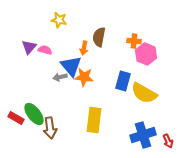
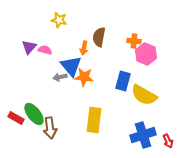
yellow semicircle: moved 2 px down
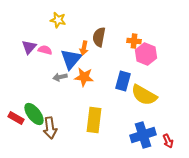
yellow star: moved 1 px left
blue triangle: moved 7 px up; rotated 20 degrees clockwise
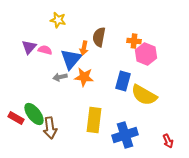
blue cross: moved 18 px left
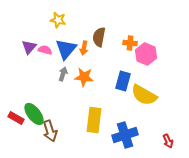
orange cross: moved 4 px left, 2 px down
blue triangle: moved 5 px left, 10 px up
gray arrow: moved 3 px right, 3 px up; rotated 120 degrees clockwise
brown arrow: moved 3 px down; rotated 10 degrees counterclockwise
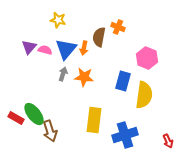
orange cross: moved 12 px left, 16 px up; rotated 16 degrees clockwise
pink hexagon: moved 1 px right, 4 px down
yellow semicircle: rotated 112 degrees counterclockwise
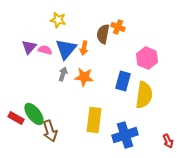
brown semicircle: moved 4 px right, 3 px up
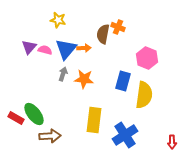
orange arrow: rotated 104 degrees counterclockwise
orange star: moved 2 px down
brown arrow: moved 5 px down; rotated 75 degrees counterclockwise
blue cross: rotated 15 degrees counterclockwise
red arrow: moved 4 px right, 1 px down; rotated 24 degrees clockwise
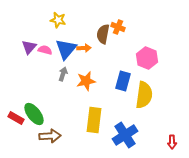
orange star: moved 2 px right, 2 px down; rotated 18 degrees counterclockwise
